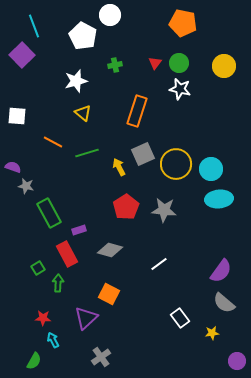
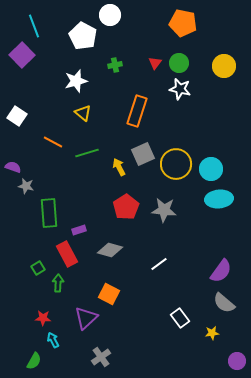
white square at (17, 116): rotated 30 degrees clockwise
green rectangle at (49, 213): rotated 24 degrees clockwise
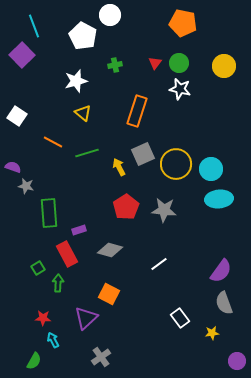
gray semicircle at (224, 303): rotated 30 degrees clockwise
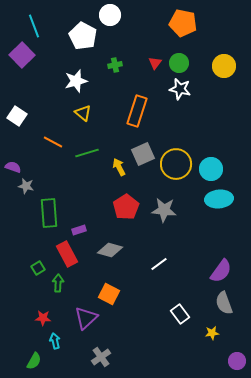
white rectangle at (180, 318): moved 4 px up
cyan arrow at (53, 340): moved 2 px right, 1 px down; rotated 14 degrees clockwise
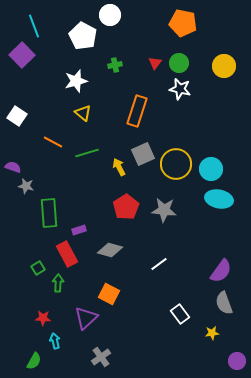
cyan ellipse at (219, 199): rotated 16 degrees clockwise
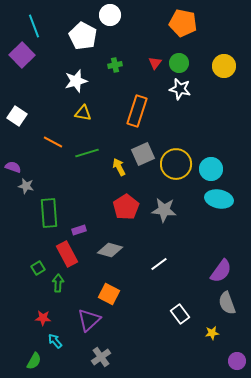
yellow triangle at (83, 113): rotated 30 degrees counterclockwise
gray semicircle at (224, 303): moved 3 px right
purple triangle at (86, 318): moved 3 px right, 2 px down
cyan arrow at (55, 341): rotated 28 degrees counterclockwise
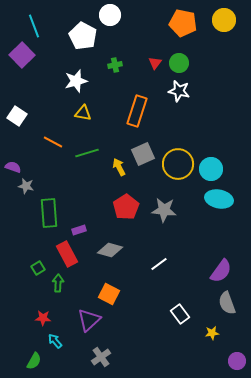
yellow circle at (224, 66): moved 46 px up
white star at (180, 89): moved 1 px left, 2 px down
yellow circle at (176, 164): moved 2 px right
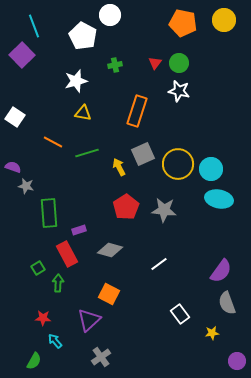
white square at (17, 116): moved 2 px left, 1 px down
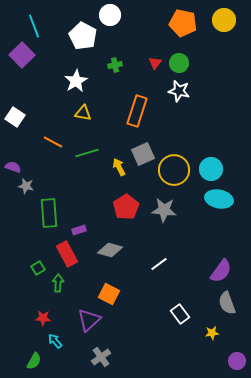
white star at (76, 81): rotated 15 degrees counterclockwise
yellow circle at (178, 164): moved 4 px left, 6 px down
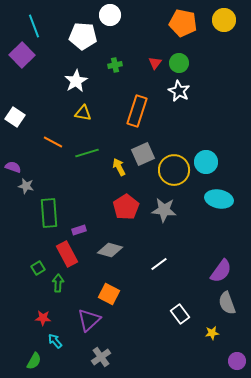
white pentagon at (83, 36): rotated 24 degrees counterclockwise
white star at (179, 91): rotated 15 degrees clockwise
cyan circle at (211, 169): moved 5 px left, 7 px up
